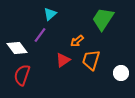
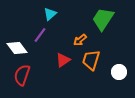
orange arrow: moved 3 px right, 1 px up
white circle: moved 2 px left, 1 px up
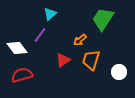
red semicircle: rotated 55 degrees clockwise
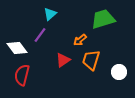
green trapezoid: rotated 40 degrees clockwise
red semicircle: rotated 60 degrees counterclockwise
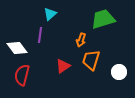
purple line: rotated 28 degrees counterclockwise
orange arrow: moved 1 px right; rotated 32 degrees counterclockwise
red triangle: moved 6 px down
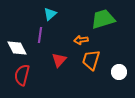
orange arrow: rotated 64 degrees clockwise
white diamond: rotated 10 degrees clockwise
red triangle: moved 4 px left, 6 px up; rotated 14 degrees counterclockwise
